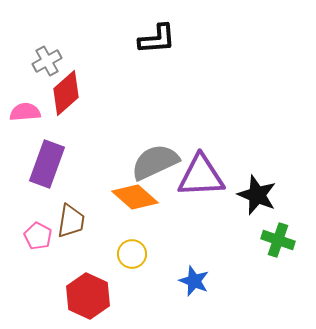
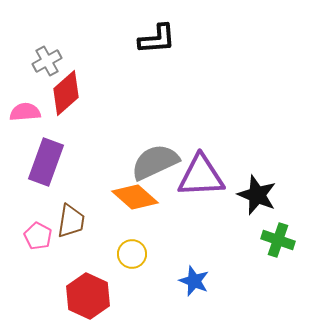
purple rectangle: moved 1 px left, 2 px up
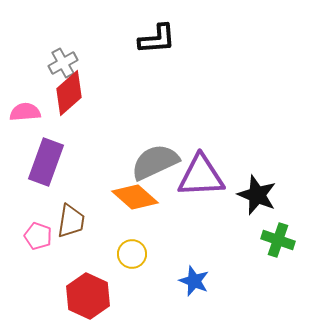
gray cross: moved 16 px right, 2 px down
red diamond: moved 3 px right
pink pentagon: rotated 8 degrees counterclockwise
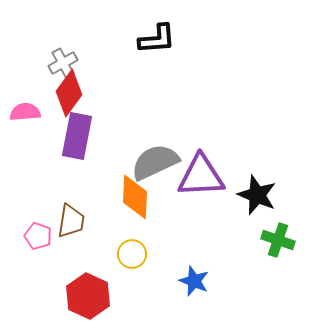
red diamond: rotated 12 degrees counterclockwise
purple rectangle: moved 31 px right, 26 px up; rotated 9 degrees counterclockwise
orange diamond: rotated 51 degrees clockwise
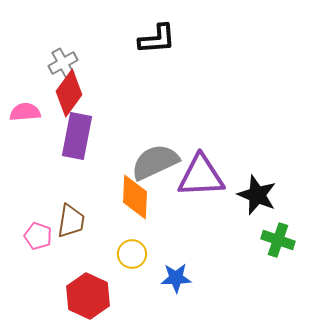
blue star: moved 18 px left, 3 px up; rotated 24 degrees counterclockwise
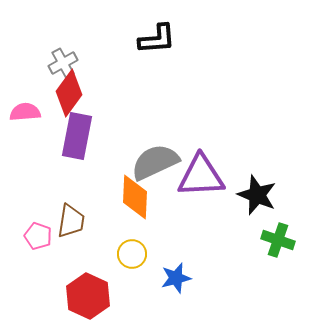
blue star: rotated 12 degrees counterclockwise
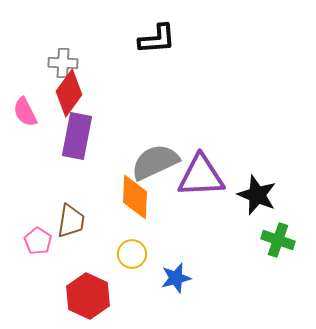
gray cross: rotated 32 degrees clockwise
pink semicircle: rotated 112 degrees counterclockwise
pink pentagon: moved 5 px down; rotated 12 degrees clockwise
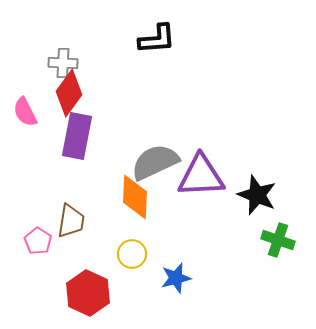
red hexagon: moved 3 px up
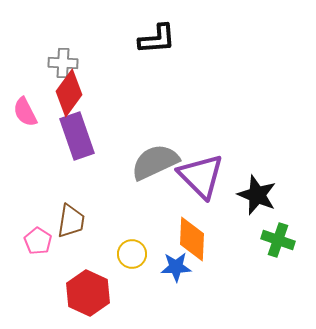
purple rectangle: rotated 30 degrees counterclockwise
purple triangle: rotated 48 degrees clockwise
orange diamond: moved 57 px right, 42 px down
blue star: moved 11 px up; rotated 12 degrees clockwise
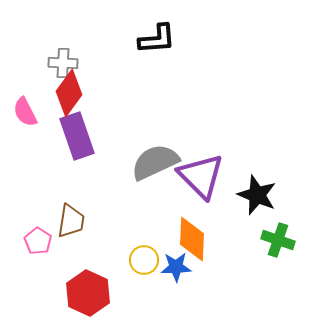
yellow circle: moved 12 px right, 6 px down
